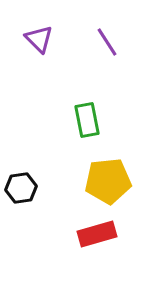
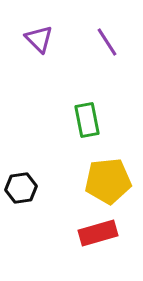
red rectangle: moved 1 px right, 1 px up
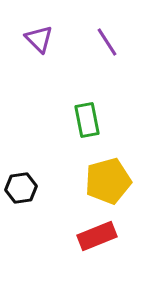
yellow pentagon: rotated 9 degrees counterclockwise
red rectangle: moved 1 px left, 3 px down; rotated 6 degrees counterclockwise
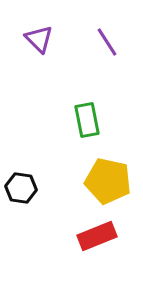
yellow pentagon: rotated 27 degrees clockwise
black hexagon: rotated 16 degrees clockwise
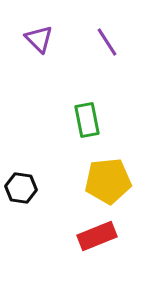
yellow pentagon: rotated 18 degrees counterclockwise
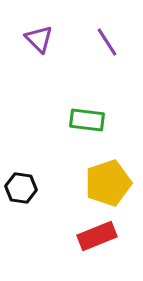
green rectangle: rotated 72 degrees counterclockwise
yellow pentagon: moved 2 px down; rotated 12 degrees counterclockwise
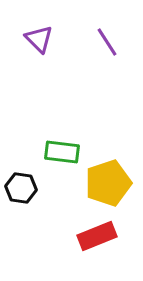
green rectangle: moved 25 px left, 32 px down
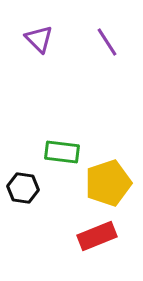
black hexagon: moved 2 px right
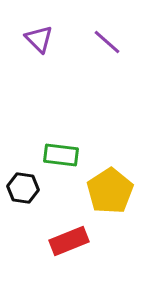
purple line: rotated 16 degrees counterclockwise
green rectangle: moved 1 px left, 3 px down
yellow pentagon: moved 2 px right, 8 px down; rotated 15 degrees counterclockwise
red rectangle: moved 28 px left, 5 px down
